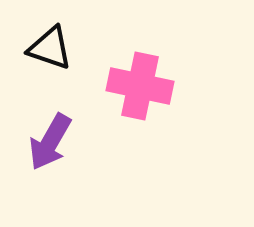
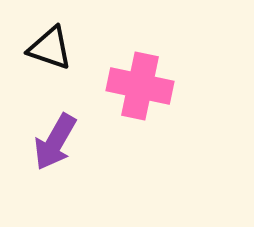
purple arrow: moved 5 px right
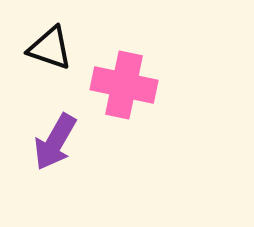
pink cross: moved 16 px left, 1 px up
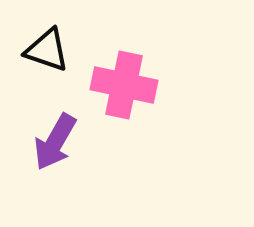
black triangle: moved 3 px left, 2 px down
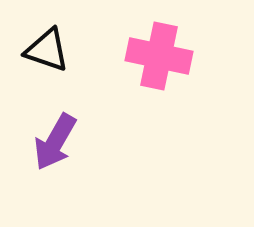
pink cross: moved 35 px right, 29 px up
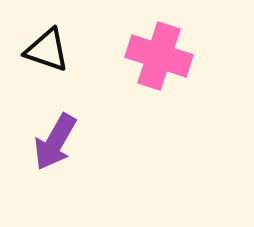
pink cross: rotated 6 degrees clockwise
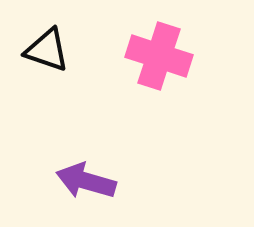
purple arrow: moved 31 px right, 39 px down; rotated 76 degrees clockwise
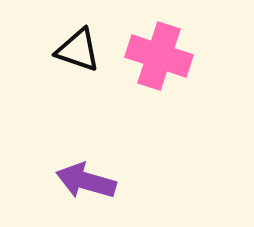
black triangle: moved 31 px right
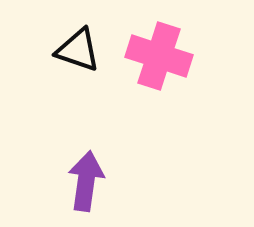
purple arrow: rotated 82 degrees clockwise
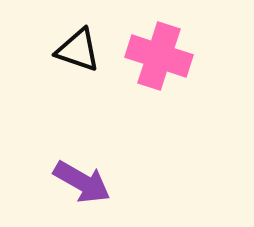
purple arrow: moved 4 px left, 1 px down; rotated 112 degrees clockwise
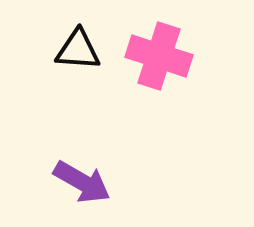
black triangle: rotated 15 degrees counterclockwise
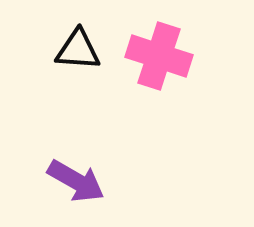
purple arrow: moved 6 px left, 1 px up
